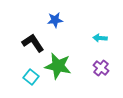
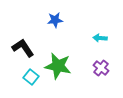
black L-shape: moved 10 px left, 5 px down
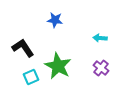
blue star: rotated 14 degrees clockwise
green star: rotated 16 degrees clockwise
cyan square: rotated 28 degrees clockwise
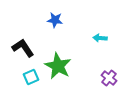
purple cross: moved 8 px right, 10 px down
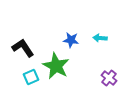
blue star: moved 16 px right, 20 px down
green star: moved 2 px left
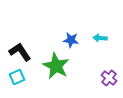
black L-shape: moved 3 px left, 4 px down
cyan square: moved 14 px left
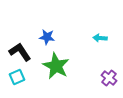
blue star: moved 24 px left, 3 px up
